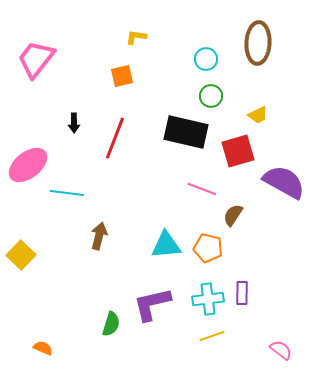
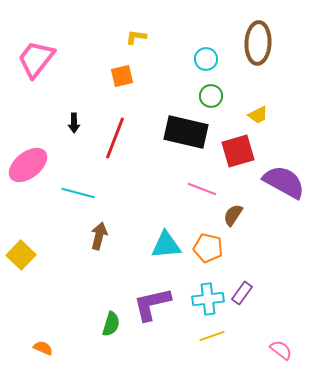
cyan line: moved 11 px right; rotated 8 degrees clockwise
purple rectangle: rotated 35 degrees clockwise
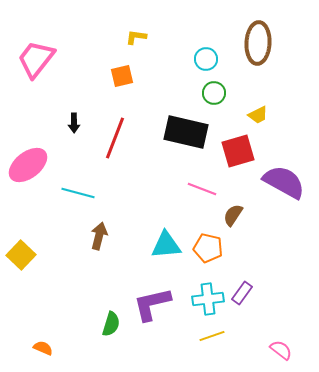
green circle: moved 3 px right, 3 px up
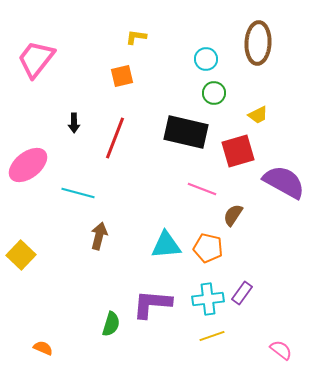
purple L-shape: rotated 18 degrees clockwise
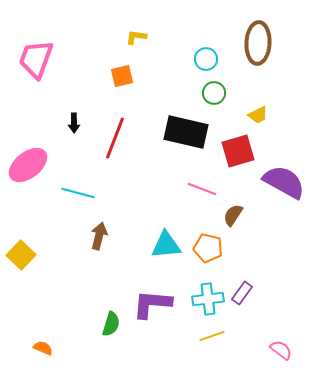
pink trapezoid: rotated 18 degrees counterclockwise
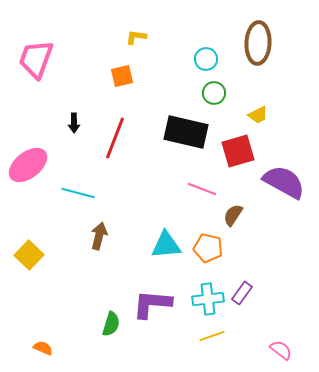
yellow square: moved 8 px right
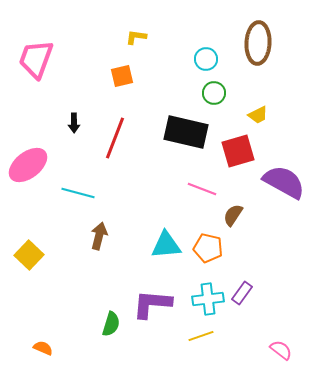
yellow line: moved 11 px left
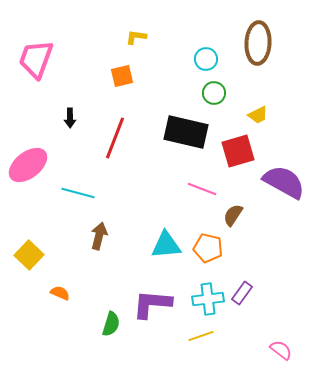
black arrow: moved 4 px left, 5 px up
orange semicircle: moved 17 px right, 55 px up
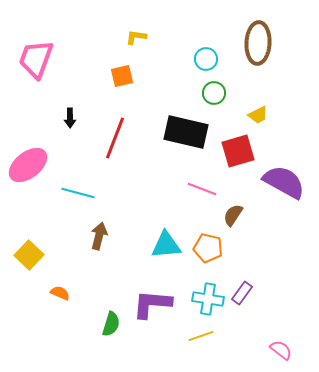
cyan cross: rotated 16 degrees clockwise
